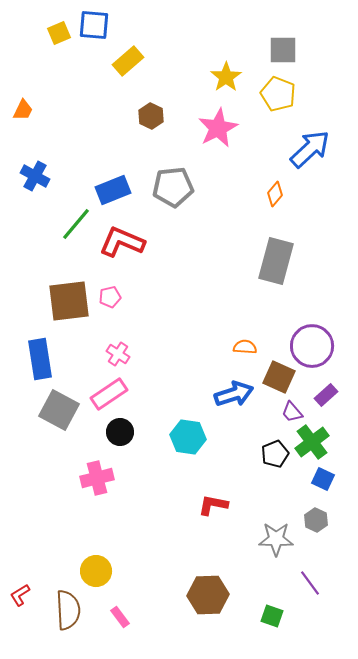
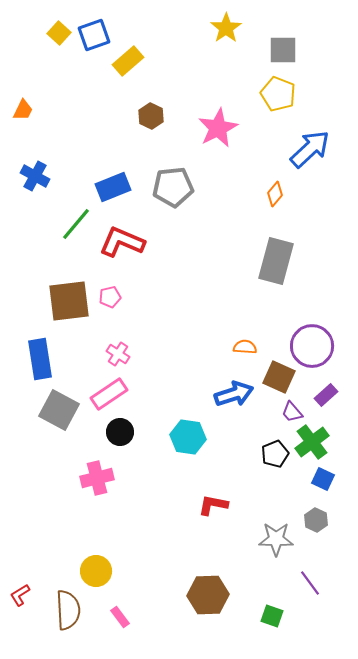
blue square at (94, 25): moved 10 px down; rotated 24 degrees counterclockwise
yellow square at (59, 33): rotated 25 degrees counterclockwise
yellow star at (226, 77): moved 49 px up
blue rectangle at (113, 190): moved 3 px up
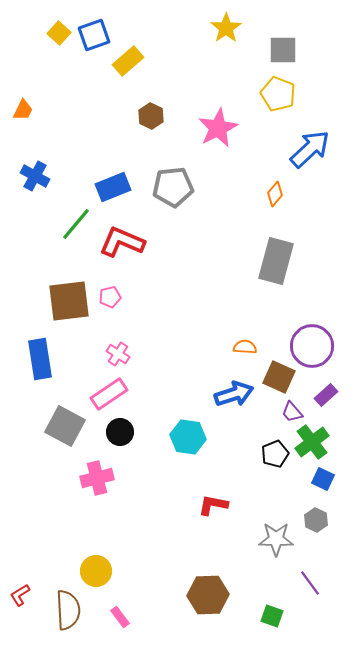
gray square at (59, 410): moved 6 px right, 16 px down
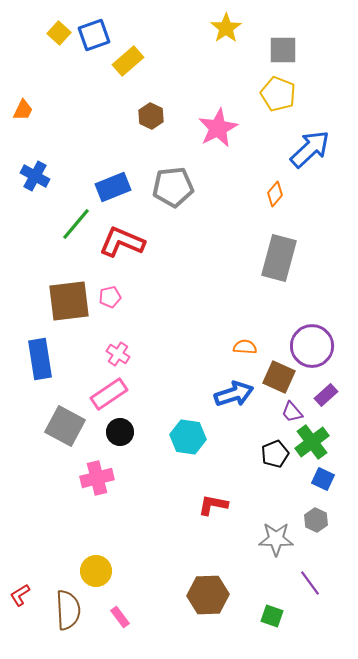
gray rectangle at (276, 261): moved 3 px right, 3 px up
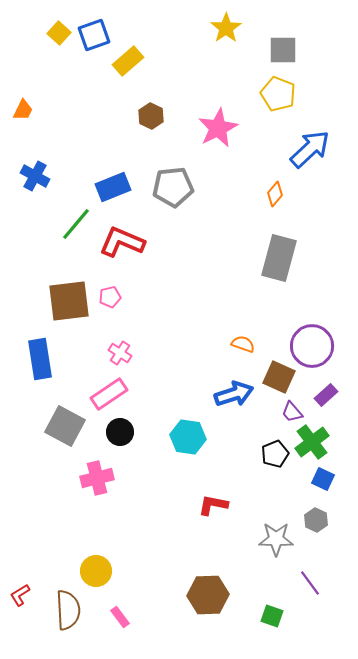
orange semicircle at (245, 347): moved 2 px left, 3 px up; rotated 15 degrees clockwise
pink cross at (118, 354): moved 2 px right, 1 px up
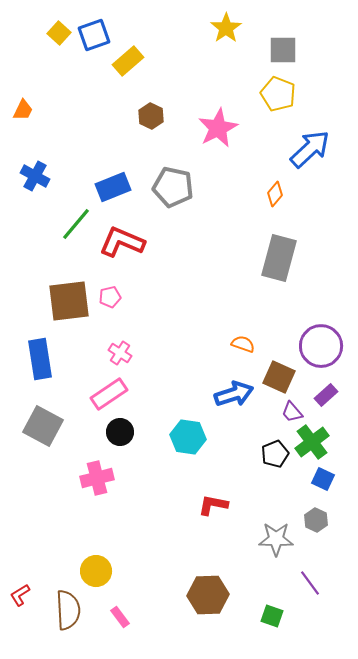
gray pentagon at (173, 187): rotated 18 degrees clockwise
purple circle at (312, 346): moved 9 px right
gray square at (65, 426): moved 22 px left
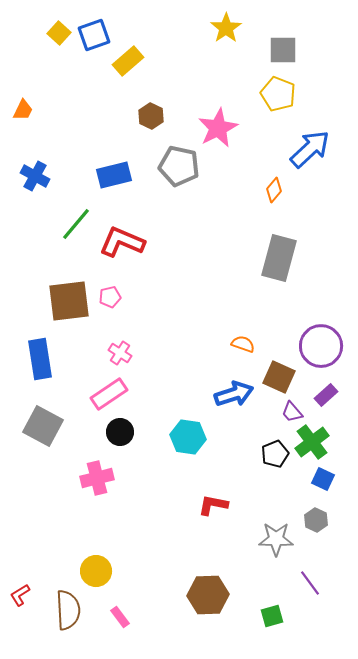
blue rectangle at (113, 187): moved 1 px right, 12 px up; rotated 8 degrees clockwise
gray pentagon at (173, 187): moved 6 px right, 21 px up
orange diamond at (275, 194): moved 1 px left, 4 px up
green square at (272, 616): rotated 35 degrees counterclockwise
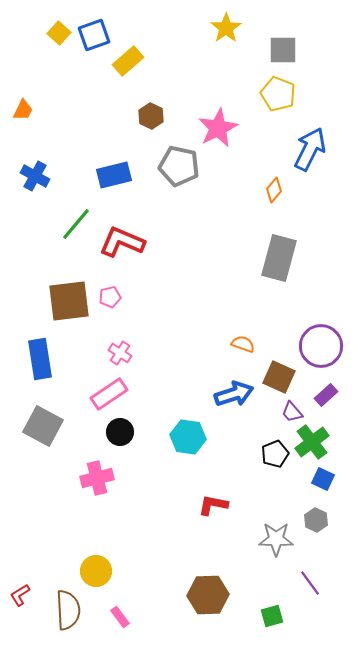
blue arrow at (310, 149): rotated 21 degrees counterclockwise
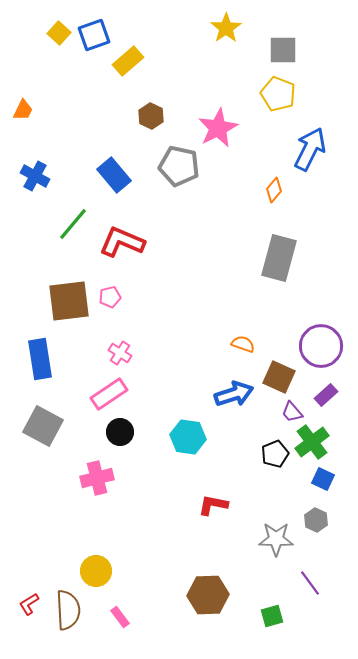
blue rectangle at (114, 175): rotated 64 degrees clockwise
green line at (76, 224): moved 3 px left
red L-shape at (20, 595): moved 9 px right, 9 px down
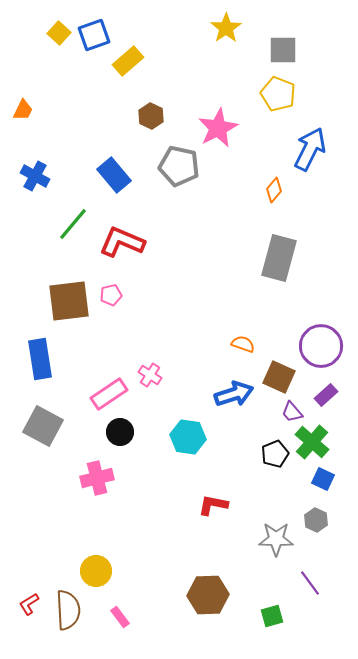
pink pentagon at (110, 297): moved 1 px right, 2 px up
pink cross at (120, 353): moved 30 px right, 22 px down
green cross at (312, 442): rotated 12 degrees counterclockwise
